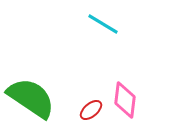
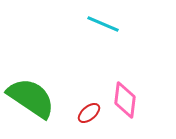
cyan line: rotated 8 degrees counterclockwise
red ellipse: moved 2 px left, 3 px down
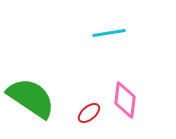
cyan line: moved 6 px right, 9 px down; rotated 32 degrees counterclockwise
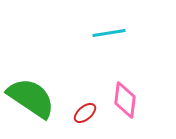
red ellipse: moved 4 px left
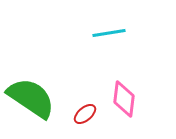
pink diamond: moved 1 px left, 1 px up
red ellipse: moved 1 px down
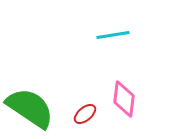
cyan line: moved 4 px right, 2 px down
green semicircle: moved 1 px left, 10 px down
